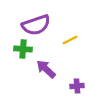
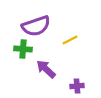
purple semicircle: moved 1 px down
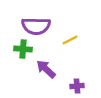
purple semicircle: rotated 20 degrees clockwise
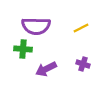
yellow line: moved 11 px right, 12 px up
purple arrow: rotated 70 degrees counterclockwise
purple cross: moved 6 px right, 22 px up; rotated 24 degrees clockwise
